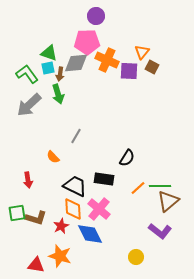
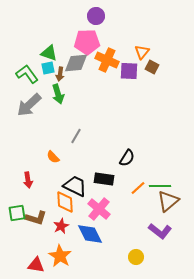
orange diamond: moved 8 px left, 7 px up
orange star: rotated 15 degrees clockwise
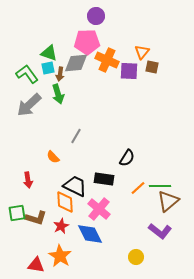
brown square: rotated 16 degrees counterclockwise
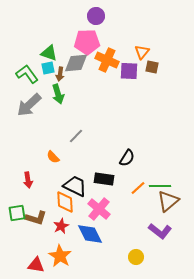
gray line: rotated 14 degrees clockwise
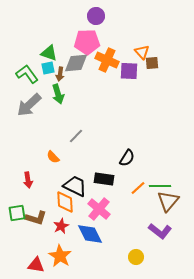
orange triangle: rotated 21 degrees counterclockwise
brown square: moved 4 px up; rotated 16 degrees counterclockwise
brown triangle: rotated 10 degrees counterclockwise
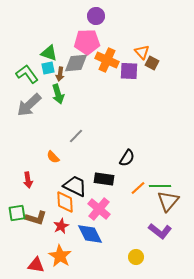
brown square: rotated 32 degrees clockwise
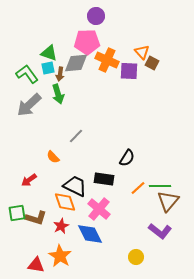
red arrow: moved 1 px right; rotated 63 degrees clockwise
orange diamond: rotated 15 degrees counterclockwise
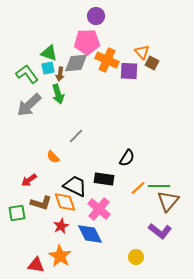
green line: moved 1 px left
brown L-shape: moved 5 px right, 15 px up
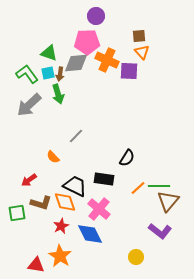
brown square: moved 13 px left, 27 px up; rotated 32 degrees counterclockwise
cyan square: moved 5 px down
